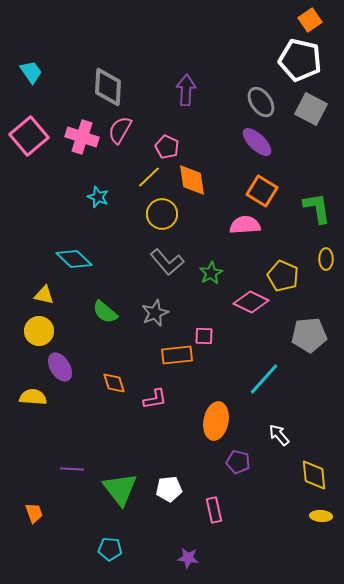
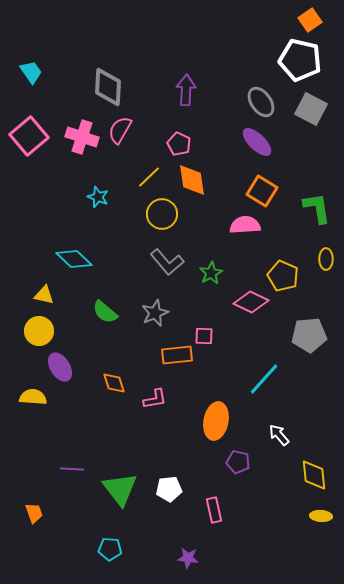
pink pentagon at (167, 147): moved 12 px right, 3 px up
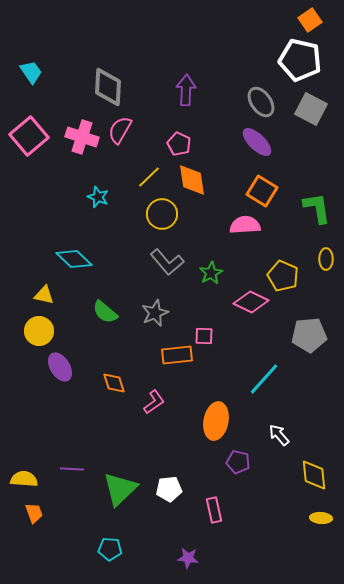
yellow semicircle at (33, 397): moved 9 px left, 82 px down
pink L-shape at (155, 399): moved 1 px left, 3 px down; rotated 25 degrees counterclockwise
green triangle at (120, 489): rotated 24 degrees clockwise
yellow ellipse at (321, 516): moved 2 px down
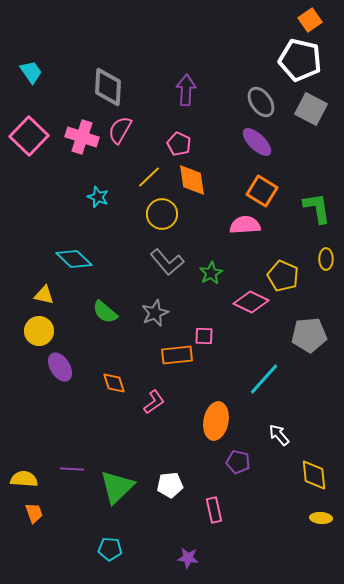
pink square at (29, 136): rotated 6 degrees counterclockwise
green triangle at (120, 489): moved 3 px left, 2 px up
white pentagon at (169, 489): moved 1 px right, 4 px up
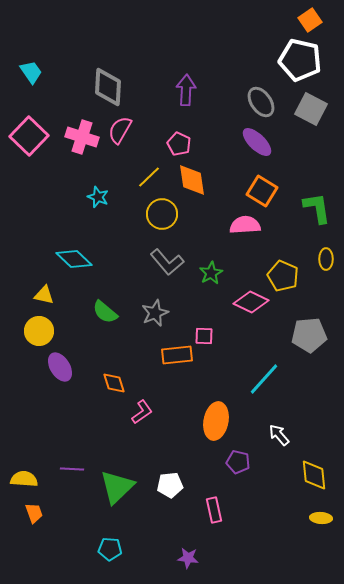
pink L-shape at (154, 402): moved 12 px left, 10 px down
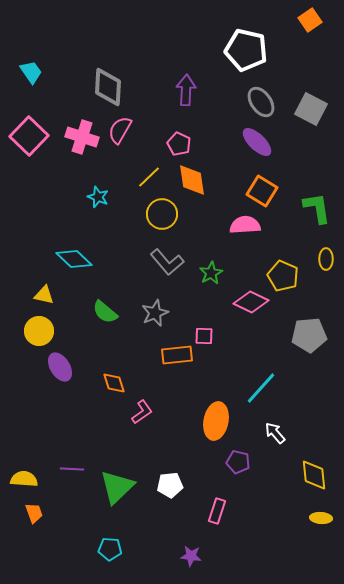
white pentagon at (300, 60): moved 54 px left, 10 px up
cyan line at (264, 379): moved 3 px left, 9 px down
white arrow at (279, 435): moved 4 px left, 2 px up
pink rectangle at (214, 510): moved 3 px right, 1 px down; rotated 30 degrees clockwise
purple star at (188, 558): moved 3 px right, 2 px up
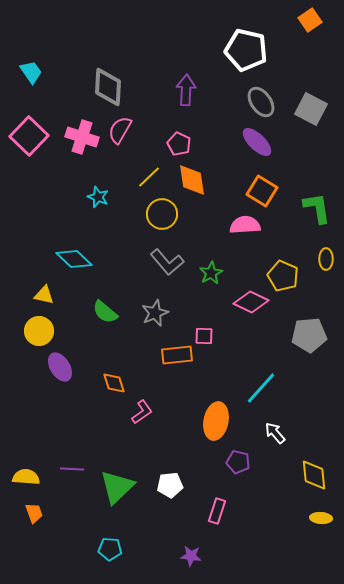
yellow semicircle at (24, 479): moved 2 px right, 2 px up
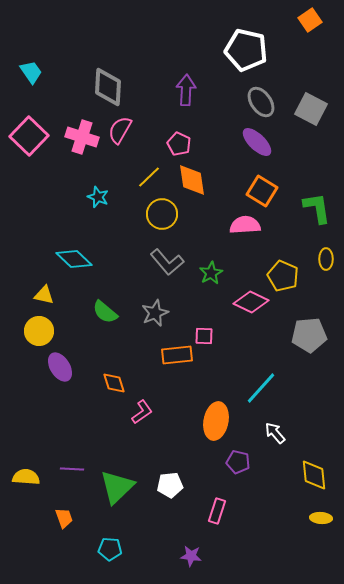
orange trapezoid at (34, 513): moved 30 px right, 5 px down
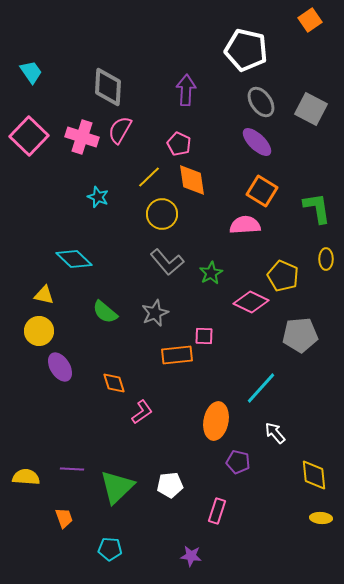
gray pentagon at (309, 335): moved 9 px left
